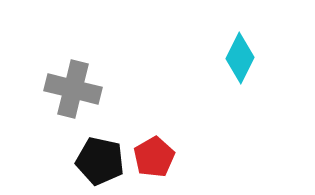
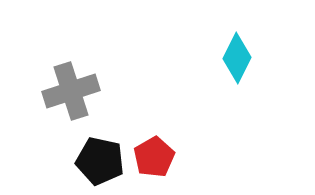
cyan diamond: moved 3 px left
gray cross: moved 2 px left, 2 px down; rotated 32 degrees counterclockwise
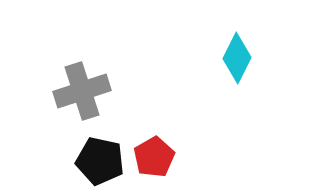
gray cross: moved 11 px right
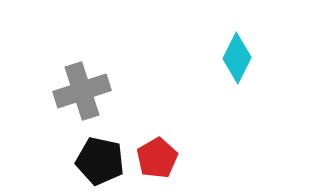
red pentagon: moved 3 px right, 1 px down
